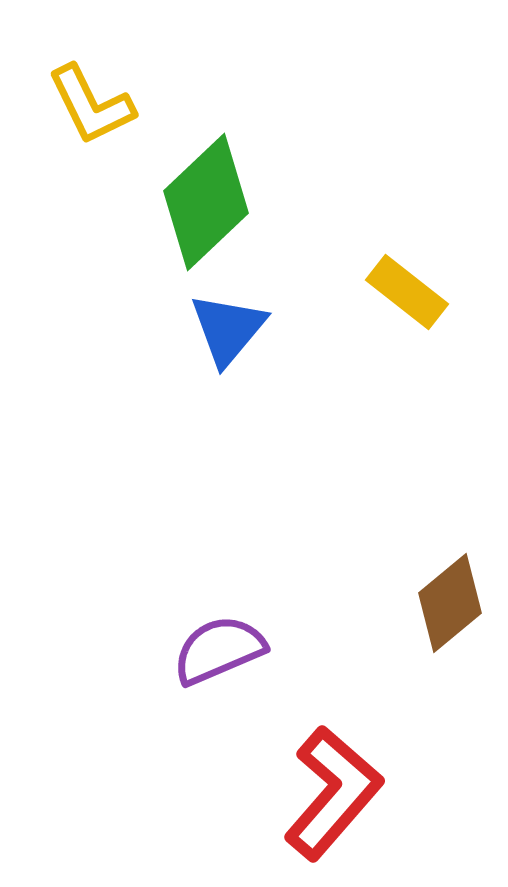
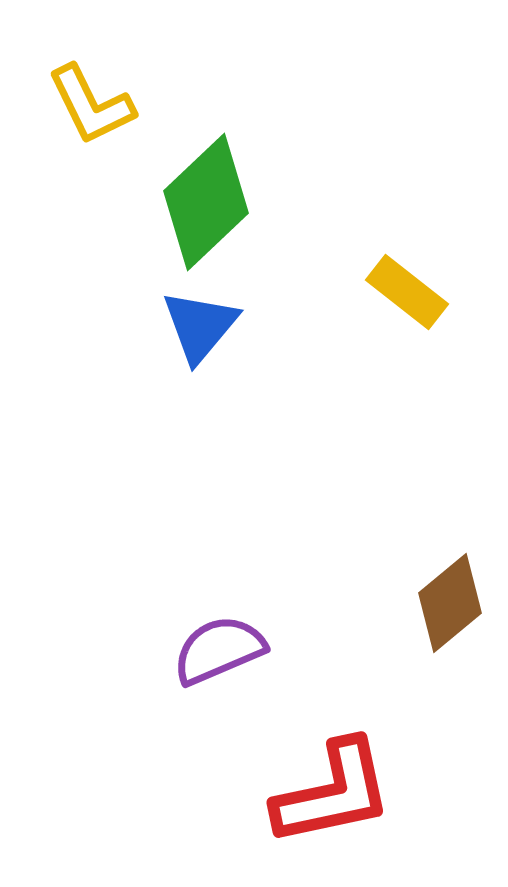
blue triangle: moved 28 px left, 3 px up
red L-shape: rotated 37 degrees clockwise
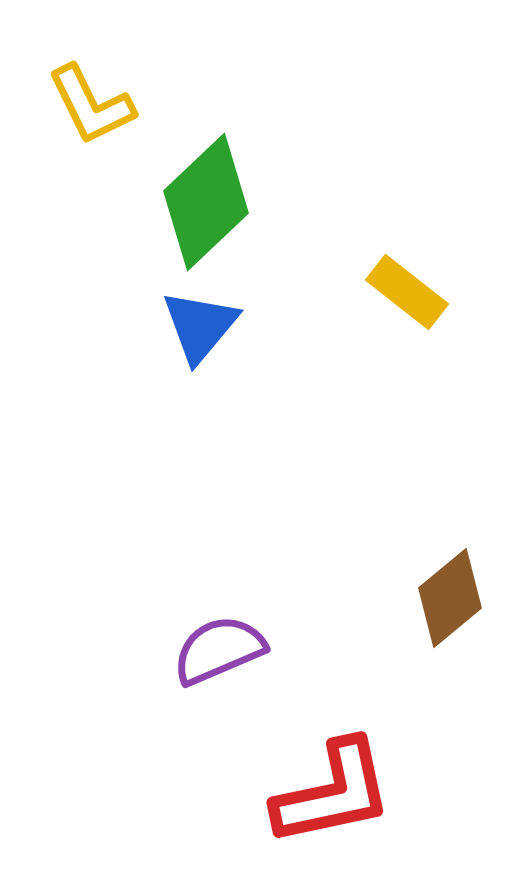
brown diamond: moved 5 px up
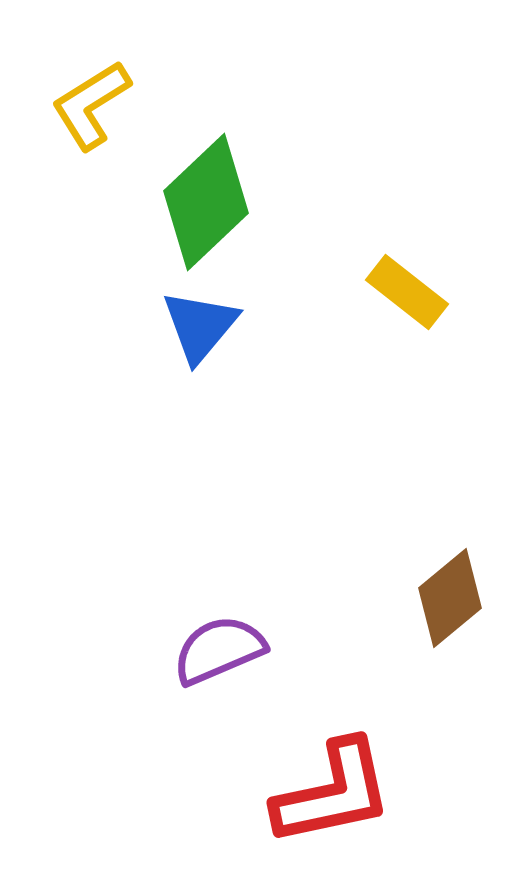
yellow L-shape: rotated 84 degrees clockwise
